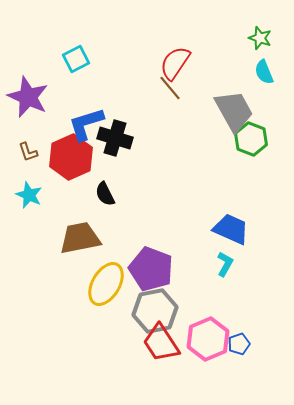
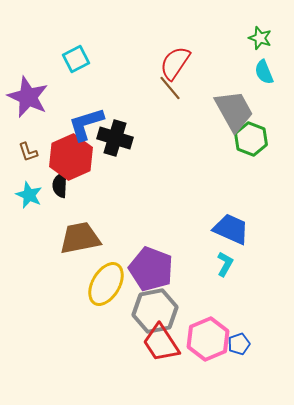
black semicircle: moved 45 px left, 9 px up; rotated 30 degrees clockwise
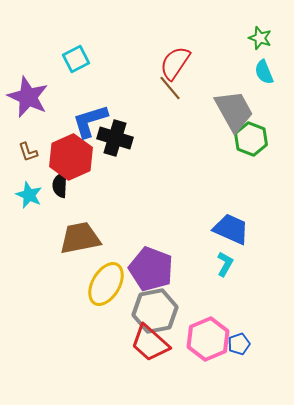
blue L-shape: moved 4 px right, 3 px up
red trapezoid: moved 11 px left; rotated 15 degrees counterclockwise
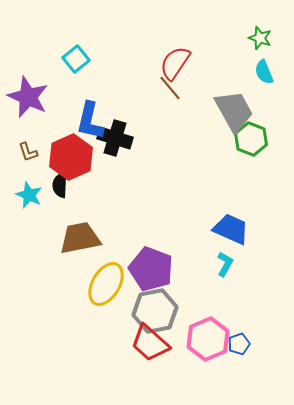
cyan square: rotated 12 degrees counterclockwise
blue L-shape: rotated 60 degrees counterclockwise
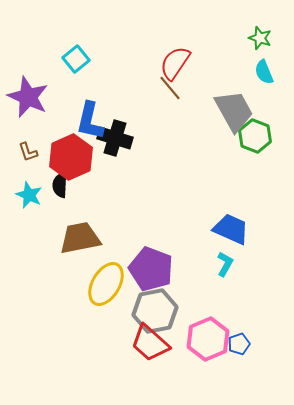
green hexagon: moved 4 px right, 3 px up
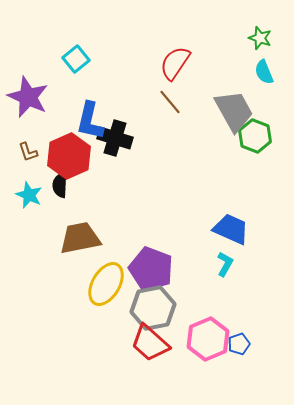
brown line: moved 14 px down
red hexagon: moved 2 px left, 1 px up
gray hexagon: moved 2 px left, 3 px up
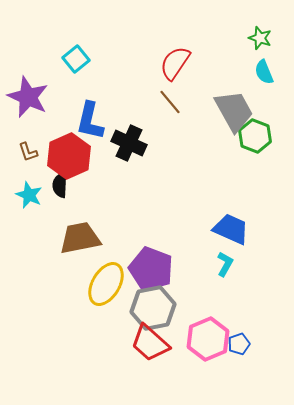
black cross: moved 14 px right, 5 px down; rotated 8 degrees clockwise
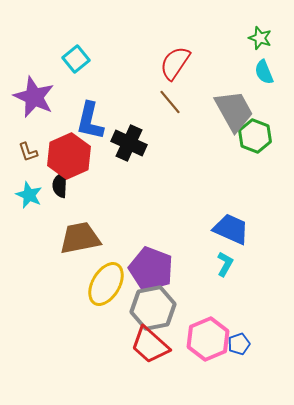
purple star: moved 6 px right
red trapezoid: moved 2 px down
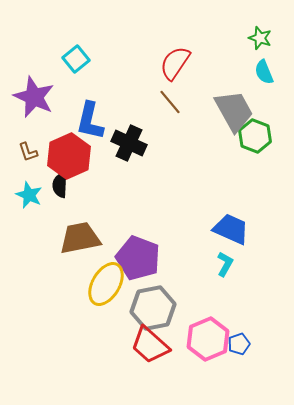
purple pentagon: moved 13 px left, 11 px up
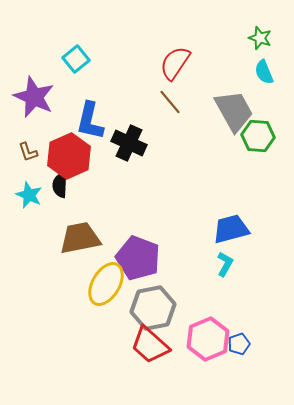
green hexagon: moved 3 px right; rotated 16 degrees counterclockwise
blue trapezoid: rotated 39 degrees counterclockwise
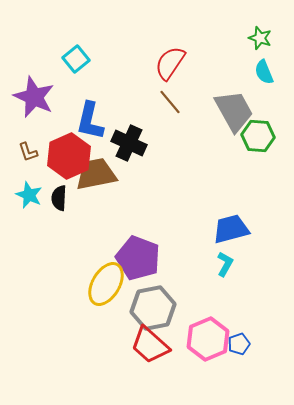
red semicircle: moved 5 px left
black semicircle: moved 1 px left, 13 px down
brown trapezoid: moved 16 px right, 64 px up
